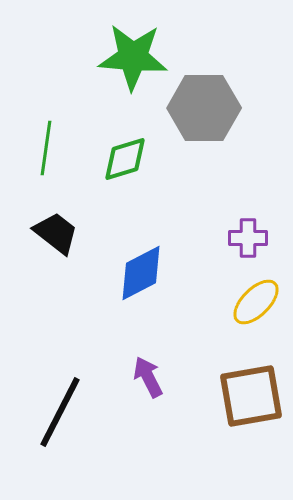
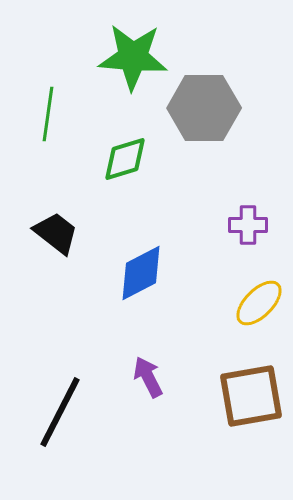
green line: moved 2 px right, 34 px up
purple cross: moved 13 px up
yellow ellipse: moved 3 px right, 1 px down
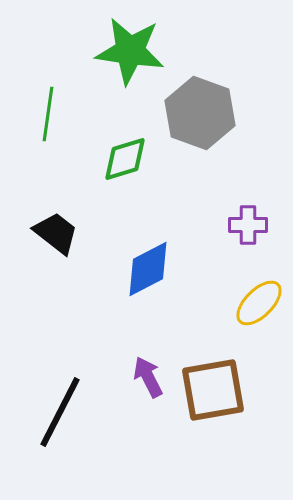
green star: moved 3 px left, 6 px up; rotated 4 degrees clockwise
gray hexagon: moved 4 px left, 5 px down; rotated 20 degrees clockwise
blue diamond: moved 7 px right, 4 px up
brown square: moved 38 px left, 6 px up
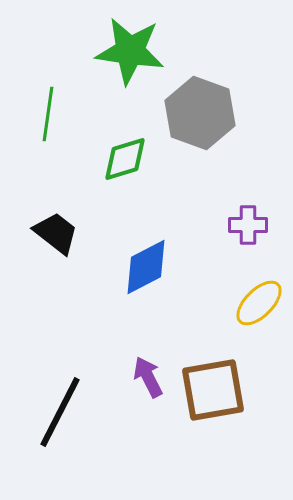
blue diamond: moved 2 px left, 2 px up
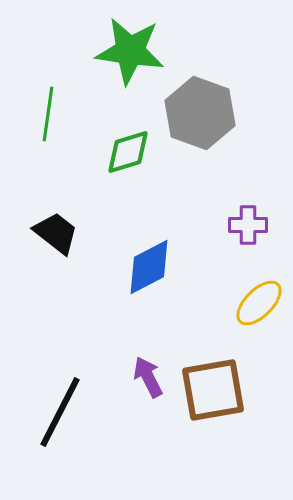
green diamond: moved 3 px right, 7 px up
blue diamond: moved 3 px right
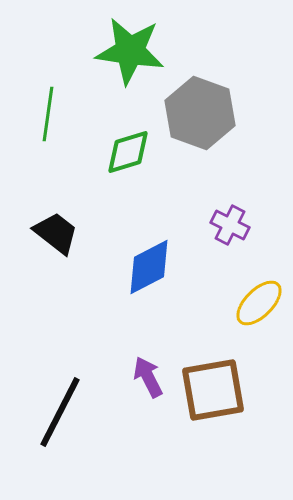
purple cross: moved 18 px left; rotated 27 degrees clockwise
